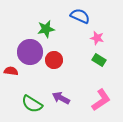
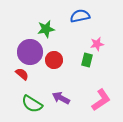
blue semicircle: rotated 36 degrees counterclockwise
pink star: moved 6 px down; rotated 24 degrees counterclockwise
green rectangle: moved 12 px left; rotated 72 degrees clockwise
red semicircle: moved 11 px right, 3 px down; rotated 32 degrees clockwise
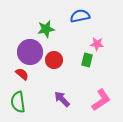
pink star: rotated 16 degrees clockwise
purple arrow: moved 1 px right, 1 px down; rotated 18 degrees clockwise
green semicircle: moved 14 px left, 2 px up; rotated 50 degrees clockwise
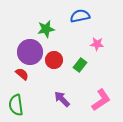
green rectangle: moved 7 px left, 5 px down; rotated 24 degrees clockwise
green semicircle: moved 2 px left, 3 px down
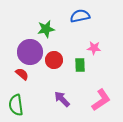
pink star: moved 3 px left, 4 px down
green rectangle: rotated 40 degrees counterclockwise
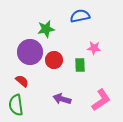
red semicircle: moved 7 px down
purple arrow: rotated 30 degrees counterclockwise
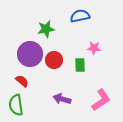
purple circle: moved 2 px down
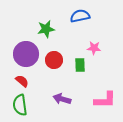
purple circle: moved 4 px left
pink L-shape: moved 4 px right; rotated 35 degrees clockwise
green semicircle: moved 4 px right
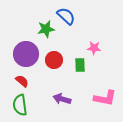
blue semicircle: moved 14 px left; rotated 54 degrees clockwise
pink L-shape: moved 2 px up; rotated 10 degrees clockwise
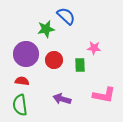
red semicircle: rotated 32 degrees counterclockwise
pink L-shape: moved 1 px left, 3 px up
